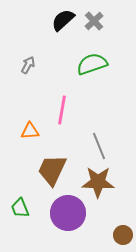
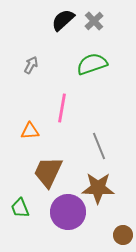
gray arrow: moved 3 px right
pink line: moved 2 px up
brown trapezoid: moved 4 px left, 2 px down
brown star: moved 6 px down
purple circle: moved 1 px up
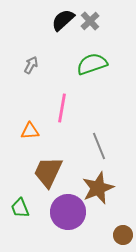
gray cross: moved 4 px left
brown star: rotated 24 degrees counterclockwise
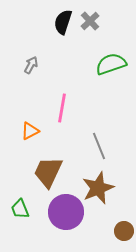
black semicircle: moved 2 px down; rotated 30 degrees counterclockwise
green semicircle: moved 19 px right
orange triangle: rotated 24 degrees counterclockwise
green trapezoid: moved 1 px down
purple circle: moved 2 px left
brown circle: moved 1 px right, 4 px up
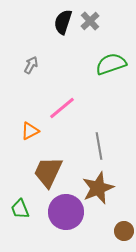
pink line: rotated 40 degrees clockwise
gray line: rotated 12 degrees clockwise
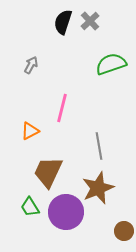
pink line: rotated 36 degrees counterclockwise
green trapezoid: moved 10 px right, 2 px up; rotated 10 degrees counterclockwise
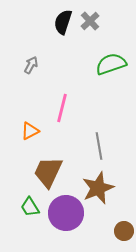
purple circle: moved 1 px down
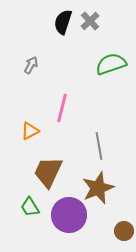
purple circle: moved 3 px right, 2 px down
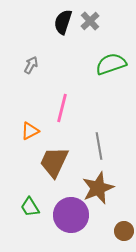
brown trapezoid: moved 6 px right, 10 px up
purple circle: moved 2 px right
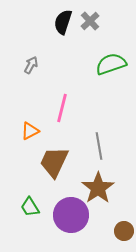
brown star: rotated 12 degrees counterclockwise
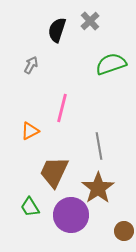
black semicircle: moved 6 px left, 8 px down
brown trapezoid: moved 10 px down
